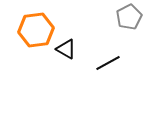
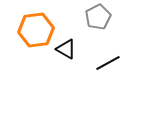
gray pentagon: moved 31 px left
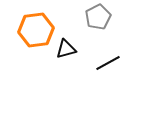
black triangle: rotated 45 degrees counterclockwise
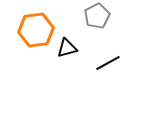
gray pentagon: moved 1 px left, 1 px up
black triangle: moved 1 px right, 1 px up
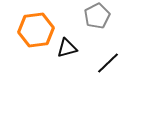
black line: rotated 15 degrees counterclockwise
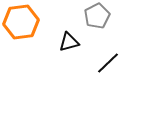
orange hexagon: moved 15 px left, 8 px up
black triangle: moved 2 px right, 6 px up
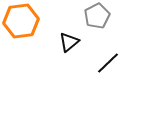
orange hexagon: moved 1 px up
black triangle: rotated 25 degrees counterclockwise
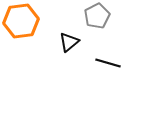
black line: rotated 60 degrees clockwise
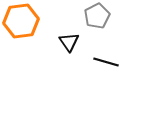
black triangle: rotated 25 degrees counterclockwise
black line: moved 2 px left, 1 px up
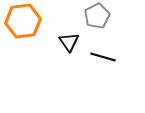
orange hexagon: moved 2 px right
black line: moved 3 px left, 5 px up
